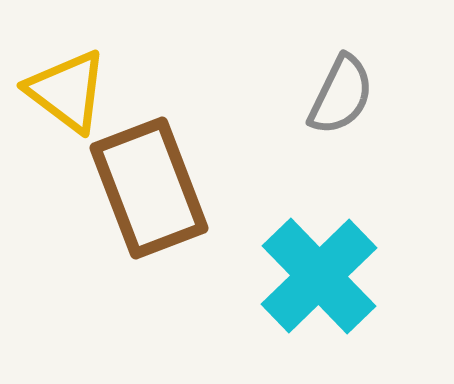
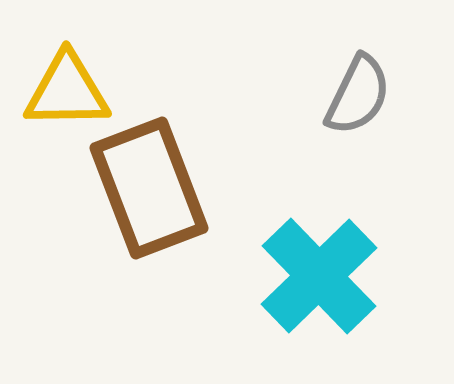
yellow triangle: rotated 38 degrees counterclockwise
gray semicircle: moved 17 px right
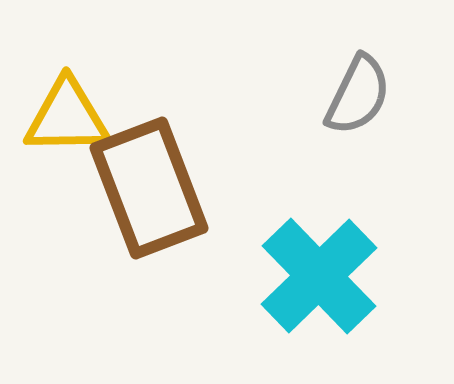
yellow triangle: moved 26 px down
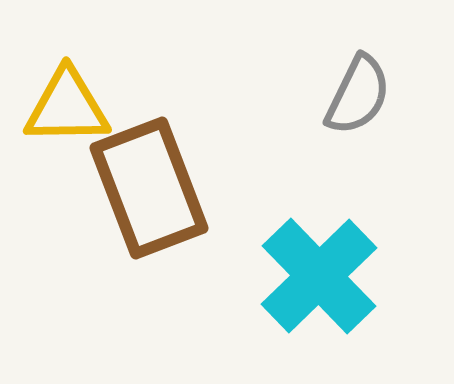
yellow triangle: moved 10 px up
